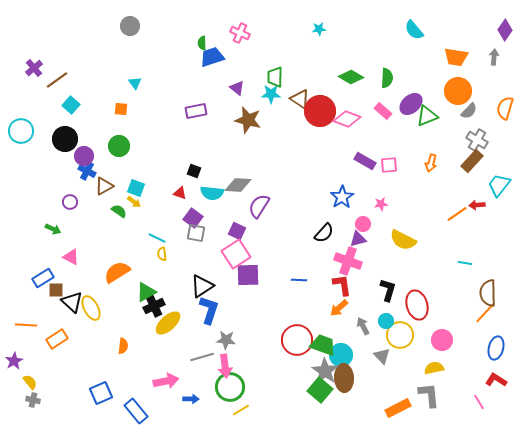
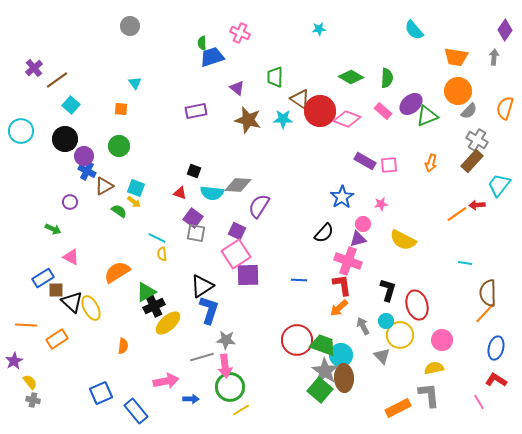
cyan star at (271, 94): moved 12 px right, 25 px down
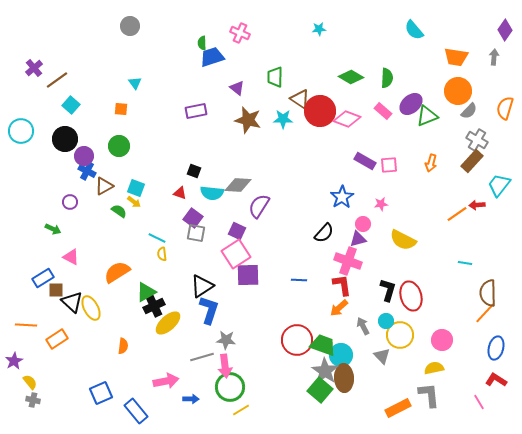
red ellipse at (417, 305): moved 6 px left, 9 px up
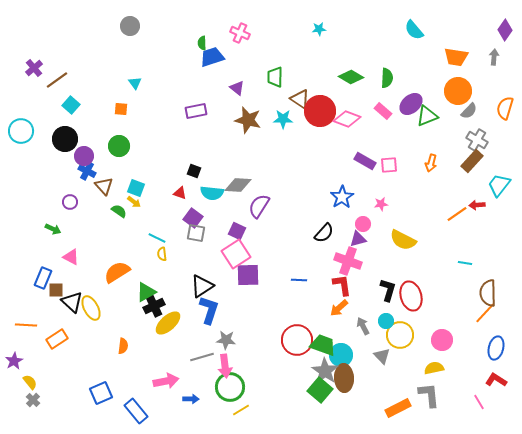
brown triangle at (104, 186): rotated 42 degrees counterclockwise
blue rectangle at (43, 278): rotated 35 degrees counterclockwise
gray cross at (33, 400): rotated 32 degrees clockwise
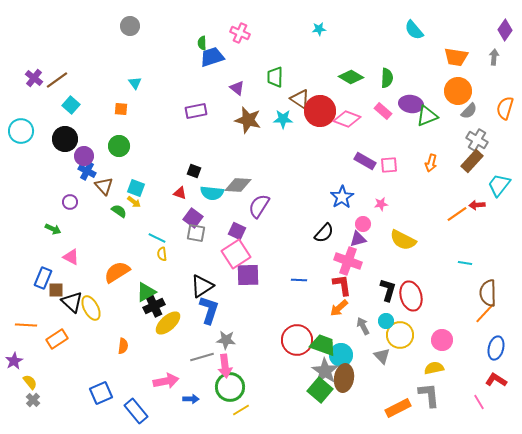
purple cross at (34, 68): moved 10 px down; rotated 12 degrees counterclockwise
purple ellipse at (411, 104): rotated 50 degrees clockwise
brown ellipse at (344, 378): rotated 12 degrees clockwise
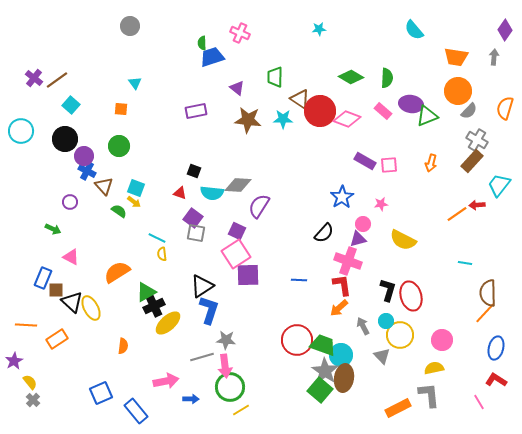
brown star at (248, 120): rotated 8 degrees counterclockwise
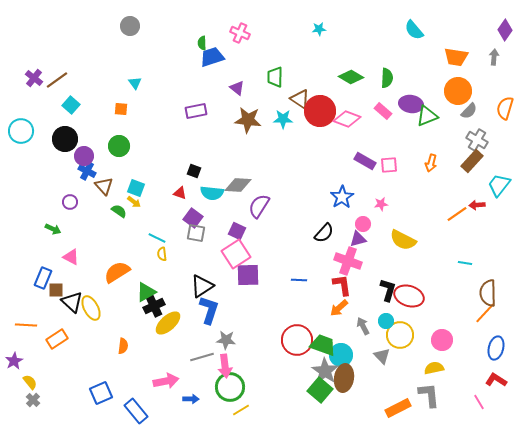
red ellipse at (411, 296): moved 2 px left; rotated 56 degrees counterclockwise
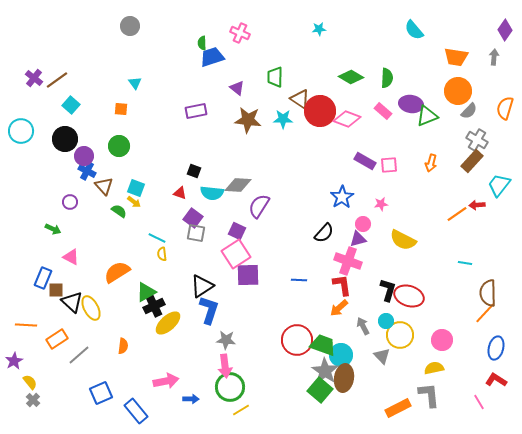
gray line at (202, 357): moved 123 px left, 2 px up; rotated 25 degrees counterclockwise
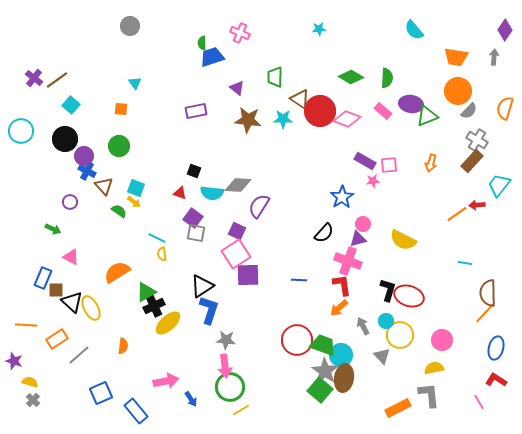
pink star at (381, 204): moved 8 px left, 23 px up
purple star at (14, 361): rotated 24 degrees counterclockwise
yellow semicircle at (30, 382): rotated 35 degrees counterclockwise
blue arrow at (191, 399): rotated 56 degrees clockwise
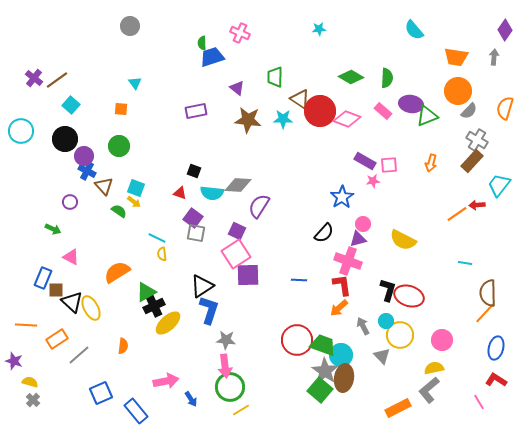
gray L-shape at (429, 395): moved 5 px up; rotated 124 degrees counterclockwise
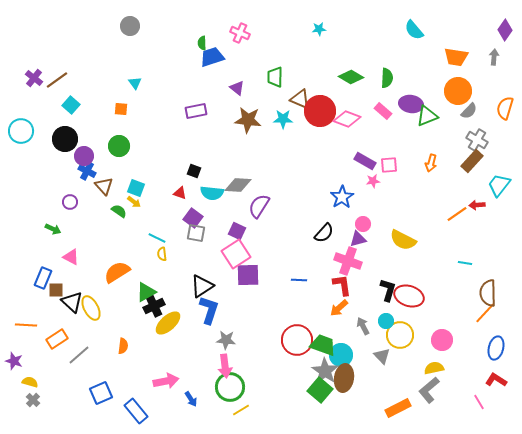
brown triangle at (300, 99): rotated 10 degrees counterclockwise
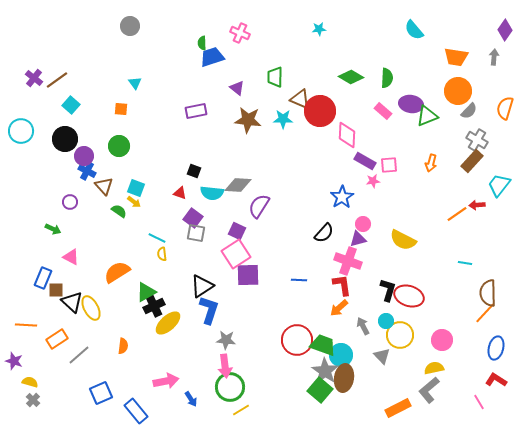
pink diamond at (347, 119): moved 16 px down; rotated 72 degrees clockwise
